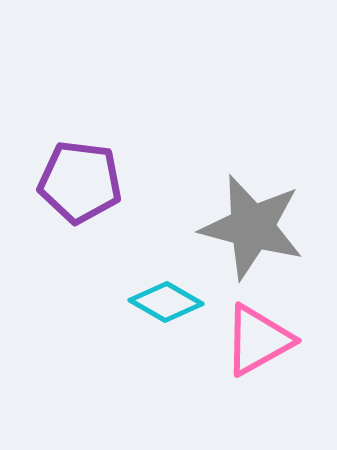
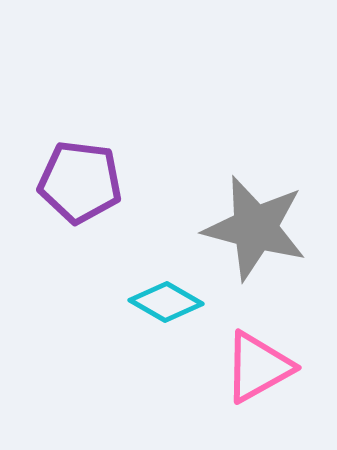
gray star: moved 3 px right, 1 px down
pink triangle: moved 27 px down
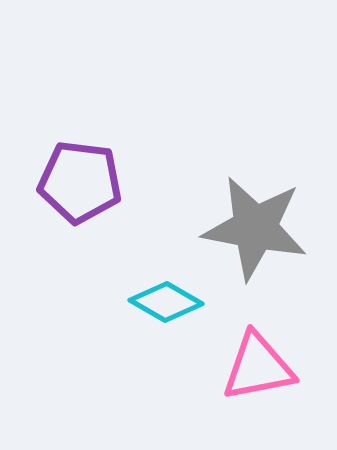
gray star: rotated 4 degrees counterclockwise
pink triangle: rotated 18 degrees clockwise
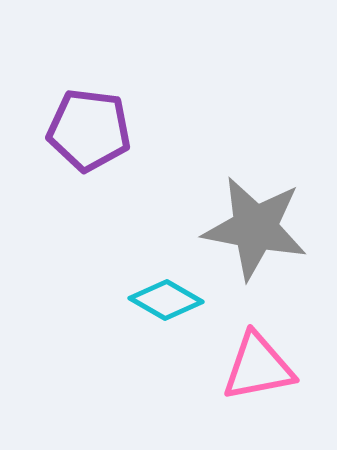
purple pentagon: moved 9 px right, 52 px up
cyan diamond: moved 2 px up
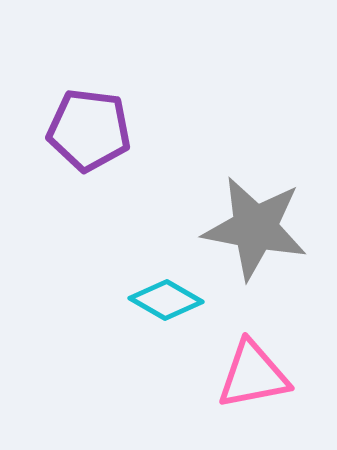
pink triangle: moved 5 px left, 8 px down
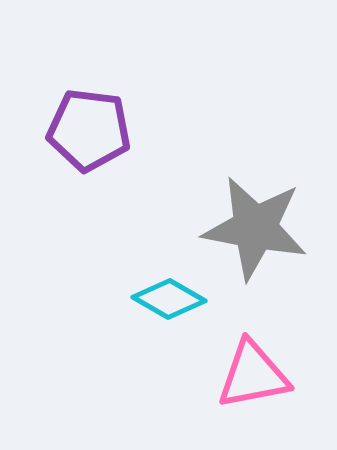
cyan diamond: moved 3 px right, 1 px up
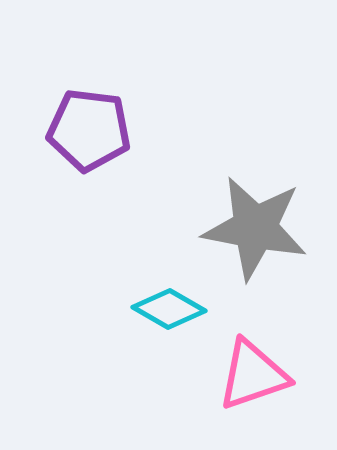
cyan diamond: moved 10 px down
pink triangle: rotated 8 degrees counterclockwise
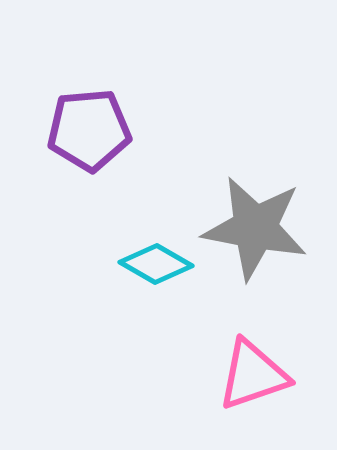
purple pentagon: rotated 12 degrees counterclockwise
cyan diamond: moved 13 px left, 45 px up
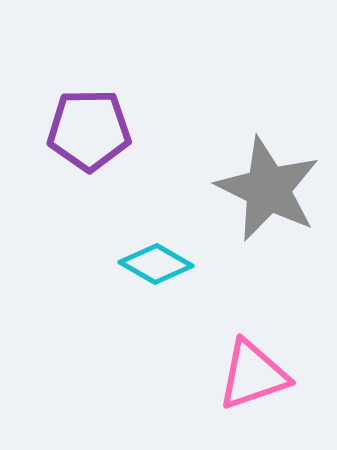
purple pentagon: rotated 4 degrees clockwise
gray star: moved 13 px right, 39 px up; rotated 15 degrees clockwise
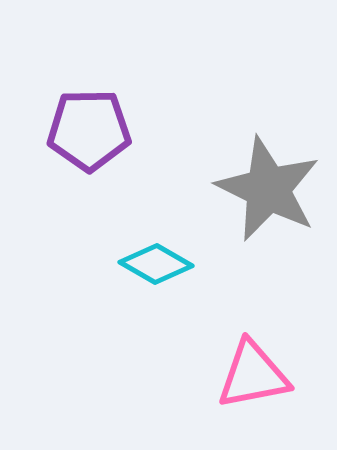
pink triangle: rotated 8 degrees clockwise
